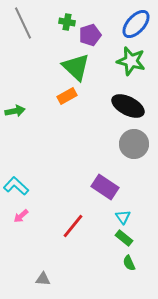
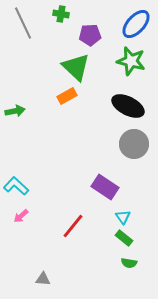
green cross: moved 6 px left, 8 px up
purple pentagon: rotated 15 degrees clockwise
green semicircle: rotated 56 degrees counterclockwise
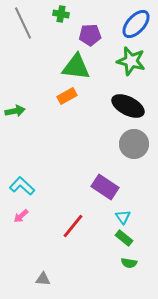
green triangle: rotated 36 degrees counterclockwise
cyan L-shape: moved 6 px right
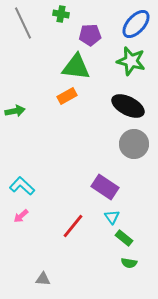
cyan triangle: moved 11 px left
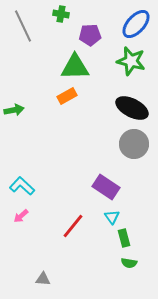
gray line: moved 3 px down
green triangle: moved 1 px left; rotated 8 degrees counterclockwise
black ellipse: moved 4 px right, 2 px down
green arrow: moved 1 px left, 1 px up
purple rectangle: moved 1 px right
green rectangle: rotated 36 degrees clockwise
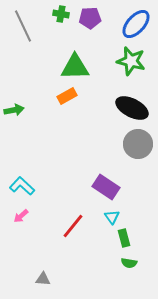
purple pentagon: moved 17 px up
gray circle: moved 4 px right
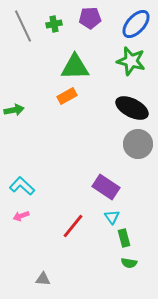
green cross: moved 7 px left, 10 px down; rotated 21 degrees counterclockwise
pink arrow: rotated 21 degrees clockwise
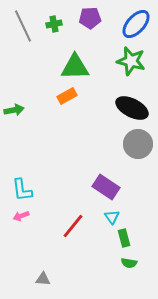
cyan L-shape: moved 4 px down; rotated 140 degrees counterclockwise
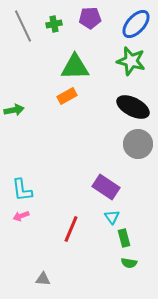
black ellipse: moved 1 px right, 1 px up
red line: moved 2 px left, 3 px down; rotated 16 degrees counterclockwise
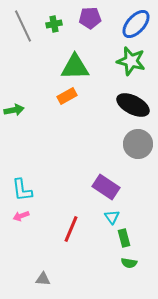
black ellipse: moved 2 px up
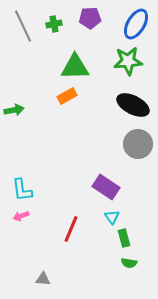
blue ellipse: rotated 12 degrees counterclockwise
green star: moved 3 px left; rotated 20 degrees counterclockwise
